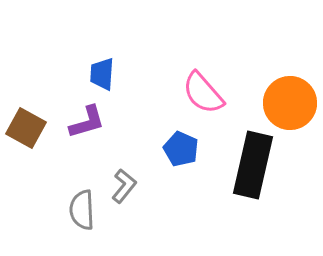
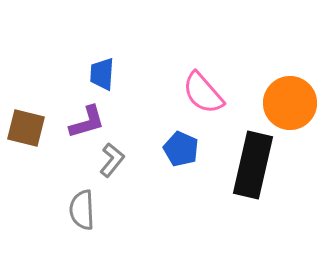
brown square: rotated 15 degrees counterclockwise
gray L-shape: moved 12 px left, 26 px up
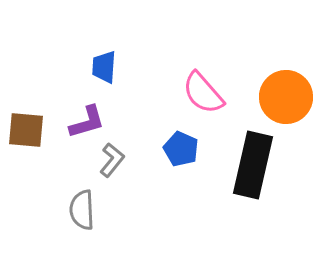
blue trapezoid: moved 2 px right, 7 px up
orange circle: moved 4 px left, 6 px up
brown square: moved 2 px down; rotated 9 degrees counterclockwise
